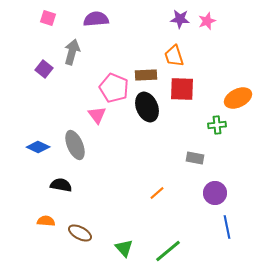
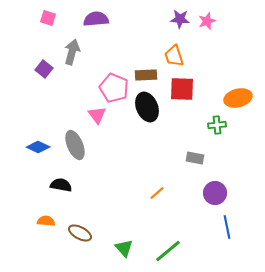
orange ellipse: rotated 12 degrees clockwise
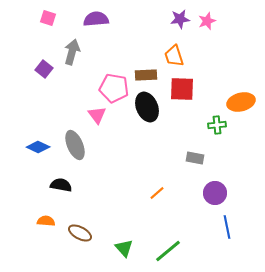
purple star: rotated 12 degrees counterclockwise
pink pentagon: rotated 12 degrees counterclockwise
orange ellipse: moved 3 px right, 4 px down
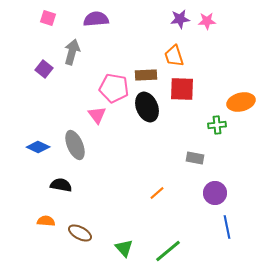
pink star: rotated 18 degrees clockwise
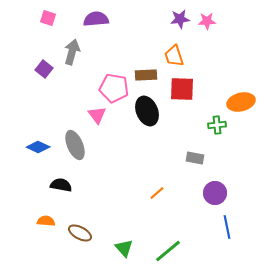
black ellipse: moved 4 px down
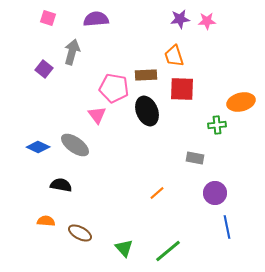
gray ellipse: rotated 32 degrees counterclockwise
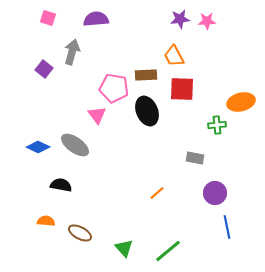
orange trapezoid: rotated 10 degrees counterclockwise
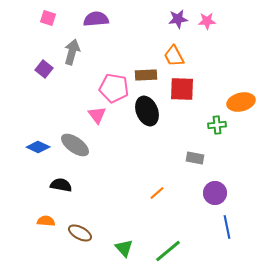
purple star: moved 2 px left
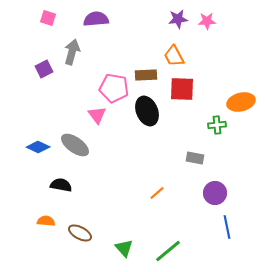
purple square: rotated 24 degrees clockwise
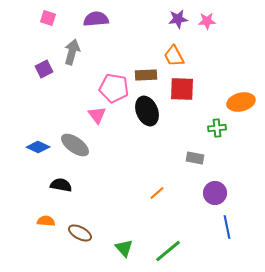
green cross: moved 3 px down
